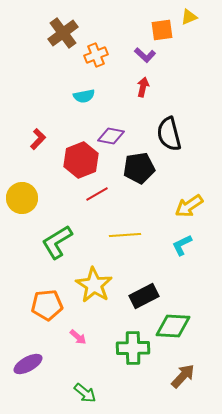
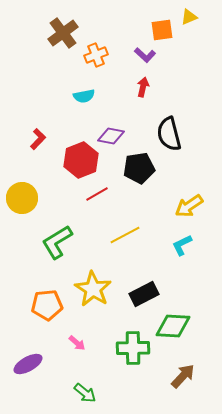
yellow line: rotated 24 degrees counterclockwise
yellow star: moved 1 px left, 4 px down
black rectangle: moved 2 px up
pink arrow: moved 1 px left, 6 px down
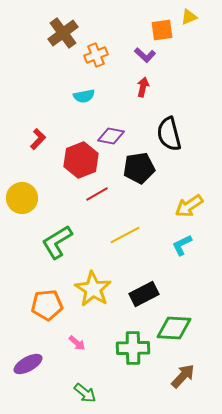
green diamond: moved 1 px right, 2 px down
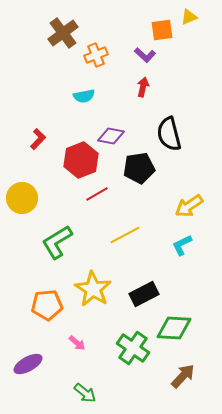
green cross: rotated 36 degrees clockwise
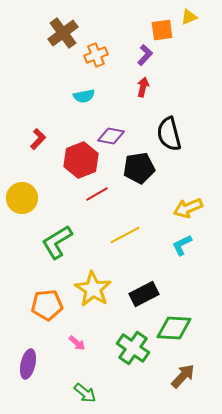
purple L-shape: rotated 90 degrees counterclockwise
yellow arrow: moved 1 px left, 2 px down; rotated 12 degrees clockwise
purple ellipse: rotated 48 degrees counterclockwise
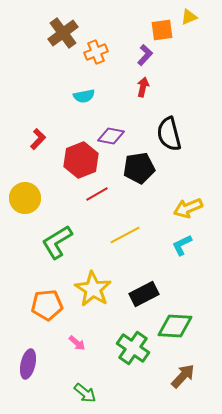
orange cross: moved 3 px up
yellow circle: moved 3 px right
green diamond: moved 1 px right, 2 px up
